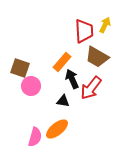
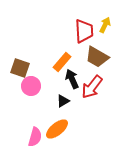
red arrow: moved 1 px right, 1 px up
black triangle: rotated 40 degrees counterclockwise
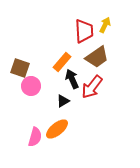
brown trapezoid: rotated 65 degrees counterclockwise
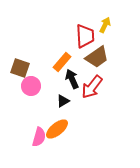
red trapezoid: moved 1 px right, 5 px down
pink semicircle: moved 4 px right
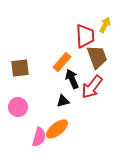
brown trapezoid: rotated 75 degrees counterclockwise
brown square: rotated 24 degrees counterclockwise
pink circle: moved 13 px left, 21 px down
black triangle: rotated 16 degrees clockwise
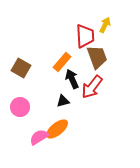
brown square: moved 1 px right; rotated 36 degrees clockwise
pink circle: moved 2 px right
pink semicircle: rotated 138 degrees counterclockwise
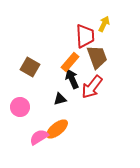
yellow arrow: moved 1 px left, 1 px up
orange rectangle: moved 8 px right
brown square: moved 9 px right, 1 px up
black triangle: moved 3 px left, 2 px up
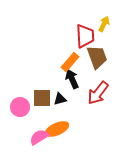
brown square: moved 12 px right, 31 px down; rotated 30 degrees counterclockwise
red arrow: moved 6 px right, 6 px down
orange ellipse: rotated 15 degrees clockwise
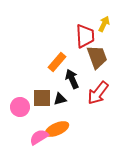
orange rectangle: moved 13 px left
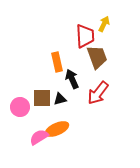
orange rectangle: rotated 54 degrees counterclockwise
